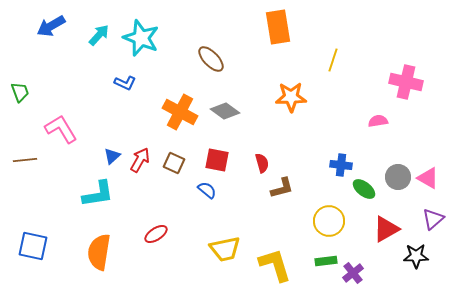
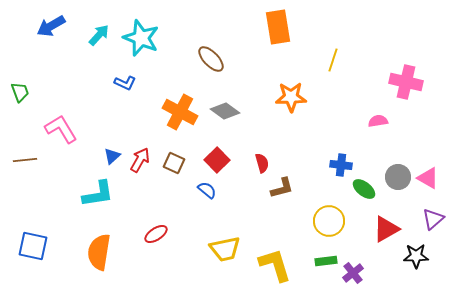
red square: rotated 35 degrees clockwise
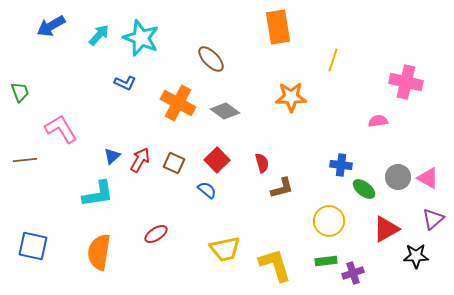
orange cross: moved 2 px left, 9 px up
purple cross: rotated 20 degrees clockwise
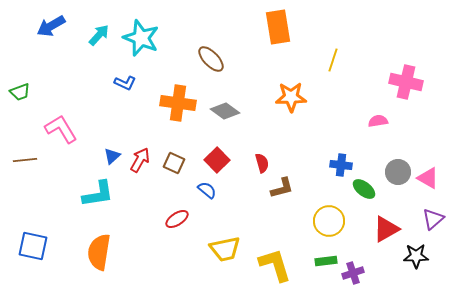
green trapezoid: rotated 90 degrees clockwise
orange cross: rotated 20 degrees counterclockwise
gray circle: moved 5 px up
red ellipse: moved 21 px right, 15 px up
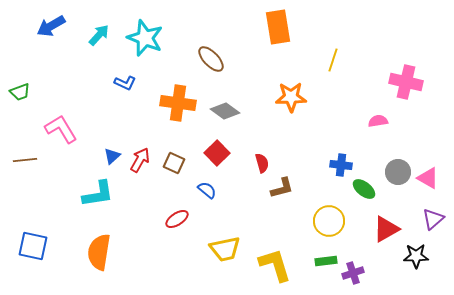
cyan star: moved 4 px right
red square: moved 7 px up
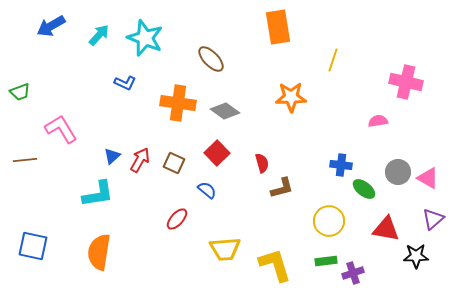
red ellipse: rotated 15 degrees counterclockwise
red triangle: rotated 40 degrees clockwise
yellow trapezoid: rotated 8 degrees clockwise
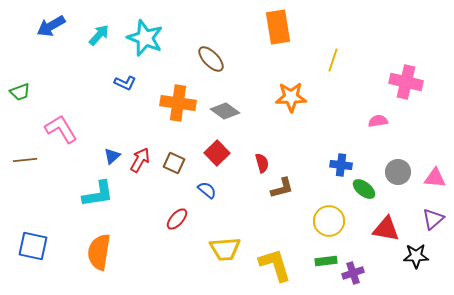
pink triangle: moved 7 px right; rotated 25 degrees counterclockwise
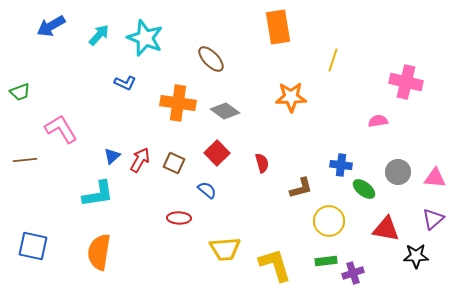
brown L-shape: moved 19 px right
red ellipse: moved 2 px right, 1 px up; rotated 50 degrees clockwise
